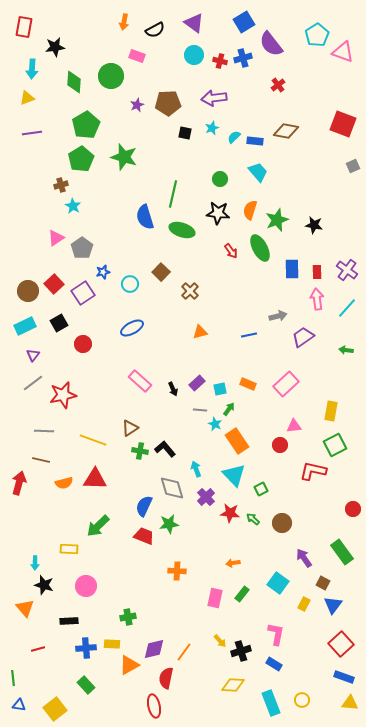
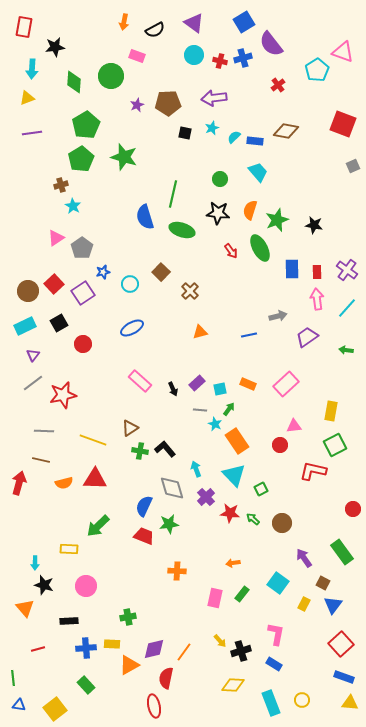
cyan pentagon at (317, 35): moved 35 px down
purple trapezoid at (303, 337): moved 4 px right
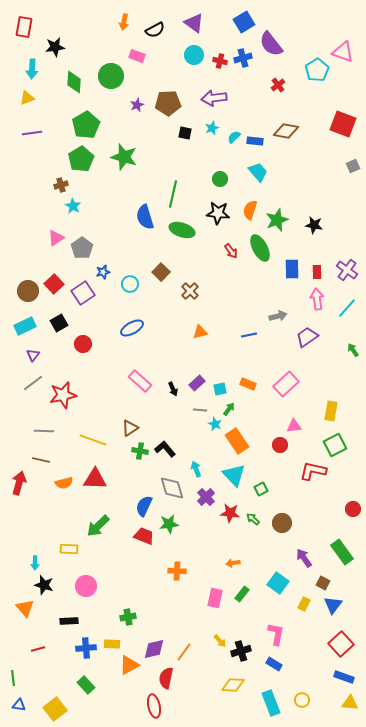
green arrow at (346, 350): moved 7 px right; rotated 48 degrees clockwise
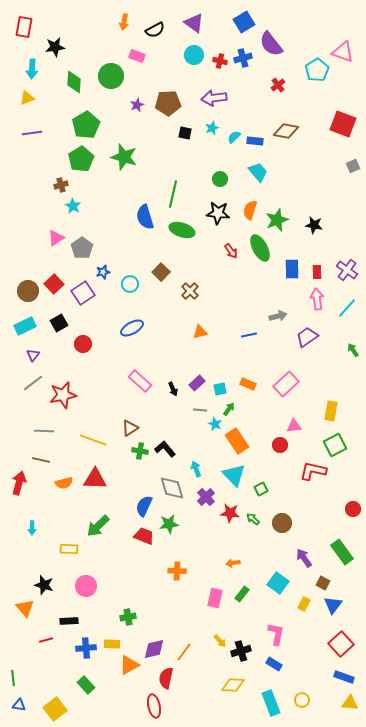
cyan arrow at (35, 563): moved 3 px left, 35 px up
red line at (38, 649): moved 8 px right, 9 px up
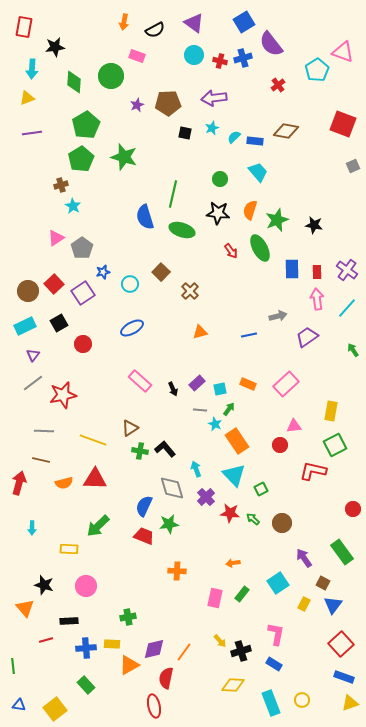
cyan square at (278, 583): rotated 20 degrees clockwise
green line at (13, 678): moved 12 px up
yellow triangle at (350, 703): rotated 24 degrees counterclockwise
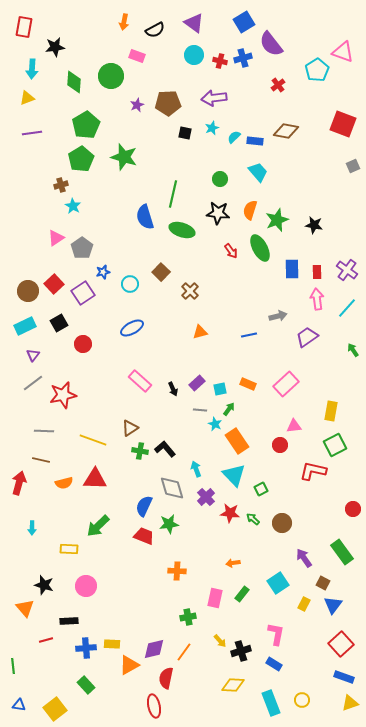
green cross at (128, 617): moved 60 px right
